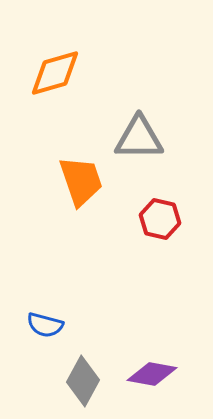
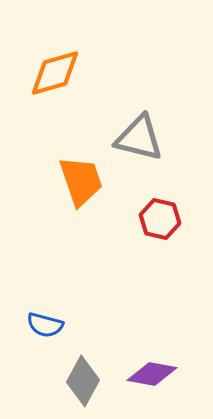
gray triangle: rotated 14 degrees clockwise
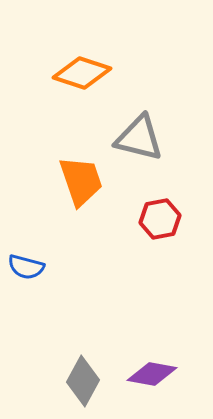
orange diamond: moved 27 px right; rotated 34 degrees clockwise
red hexagon: rotated 24 degrees counterclockwise
blue semicircle: moved 19 px left, 58 px up
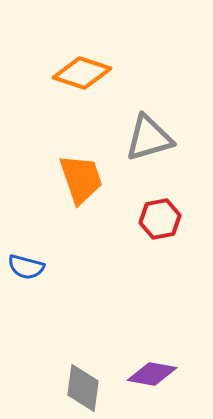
gray triangle: moved 10 px right; rotated 30 degrees counterclockwise
orange trapezoid: moved 2 px up
gray diamond: moved 7 px down; rotated 21 degrees counterclockwise
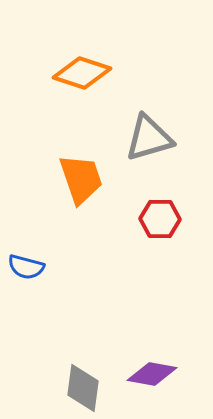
red hexagon: rotated 12 degrees clockwise
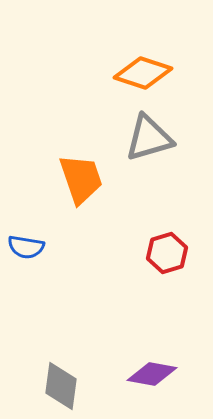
orange diamond: moved 61 px right
red hexagon: moved 7 px right, 34 px down; rotated 18 degrees counterclockwise
blue semicircle: moved 20 px up; rotated 6 degrees counterclockwise
gray diamond: moved 22 px left, 2 px up
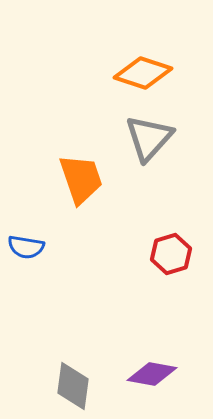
gray triangle: rotated 32 degrees counterclockwise
red hexagon: moved 4 px right, 1 px down
gray diamond: moved 12 px right
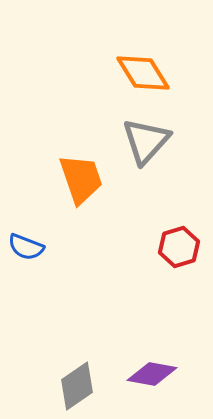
orange diamond: rotated 40 degrees clockwise
gray triangle: moved 3 px left, 3 px down
blue semicircle: rotated 12 degrees clockwise
red hexagon: moved 8 px right, 7 px up
gray diamond: moved 4 px right; rotated 48 degrees clockwise
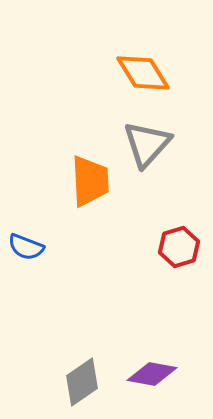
gray triangle: moved 1 px right, 3 px down
orange trapezoid: moved 9 px right, 2 px down; rotated 16 degrees clockwise
gray diamond: moved 5 px right, 4 px up
